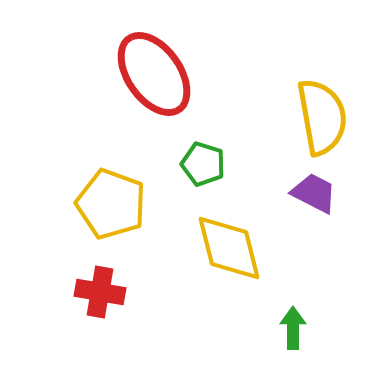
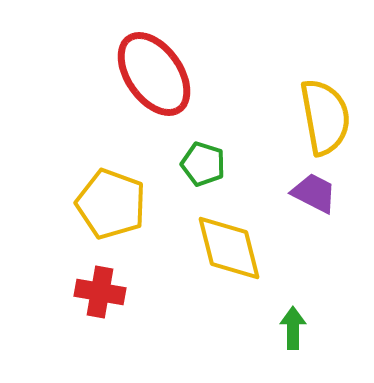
yellow semicircle: moved 3 px right
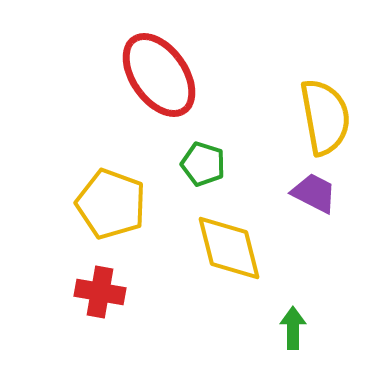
red ellipse: moved 5 px right, 1 px down
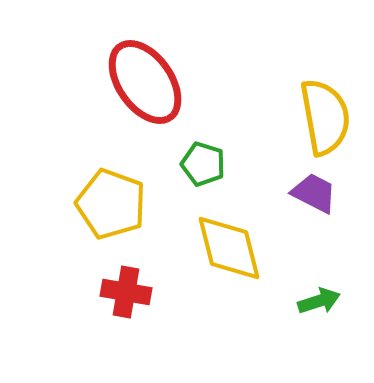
red ellipse: moved 14 px left, 7 px down
red cross: moved 26 px right
green arrow: moved 26 px right, 27 px up; rotated 72 degrees clockwise
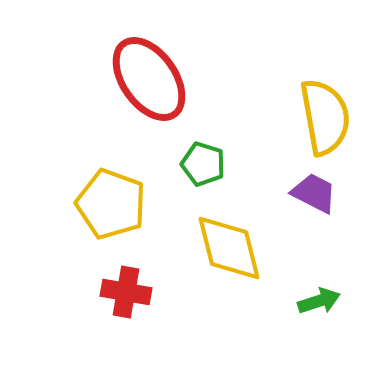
red ellipse: moved 4 px right, 3 px up
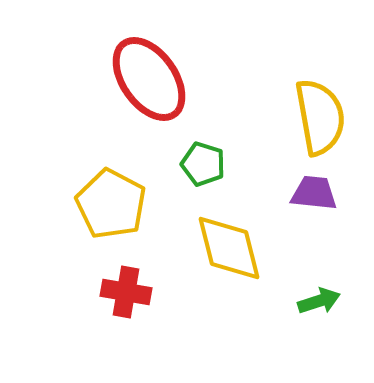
yellow semicircle: moved 5 px left
purple trapezoid: rotated 21 degrees counterclockwise
yellow pentagon: rotated 8 degrees clockwise
